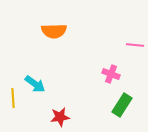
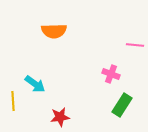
yellow line: moved 3 px down
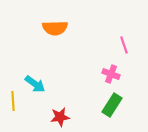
orange semicircle: moved 1 px right, 3 px up
pink line: moved 11 px left; rotated 66 degrees clockwise
green rectangle: moved 10 px left
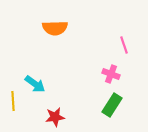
red star: moved 5 px left
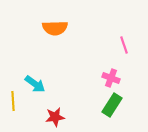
pink cross: moved 4 px down
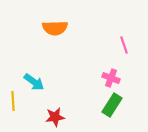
cyan arrow: moved 1 px left, 2 px up
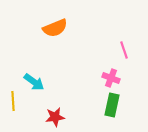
orange semicircle: rotated 20 degrees counterclockwise
pink line: moved 5 px down
green rectangle: rotated 20 degrees counterclockwise
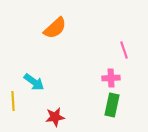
orange semicircle: rotated 20 degrees counterclockwise
pink cross: rotated 24 degrees counterclockwise
